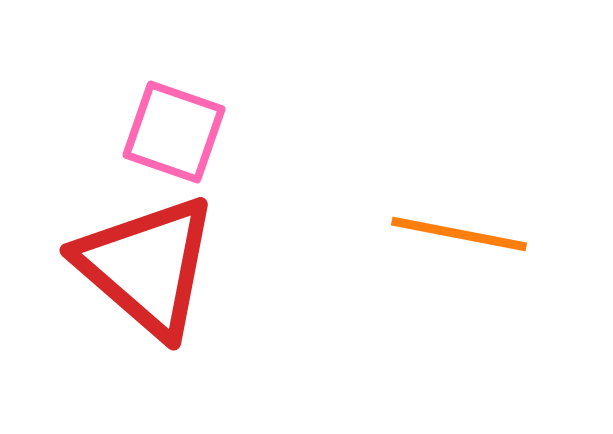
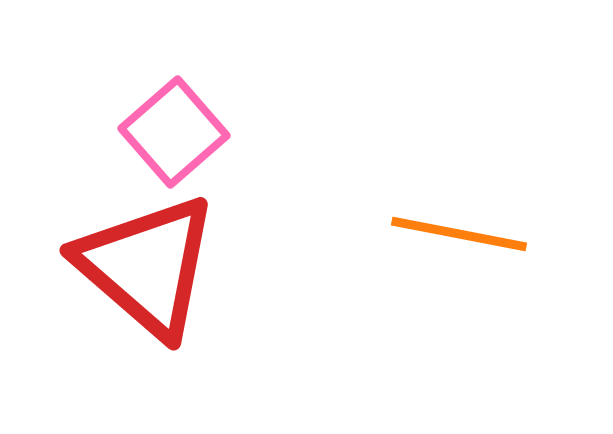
pink square: rotated 30 degrees clockwise
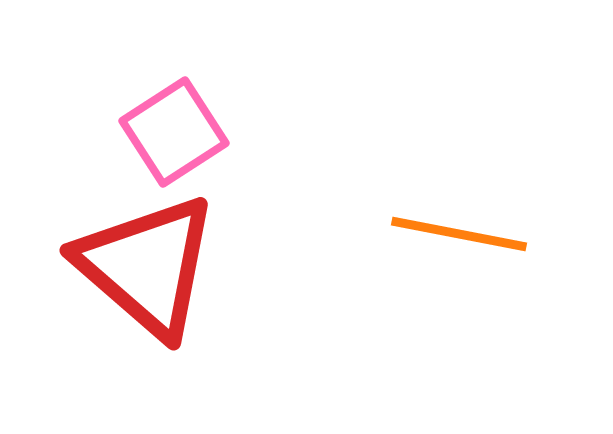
pink square: rotated 8 degrees clockwise
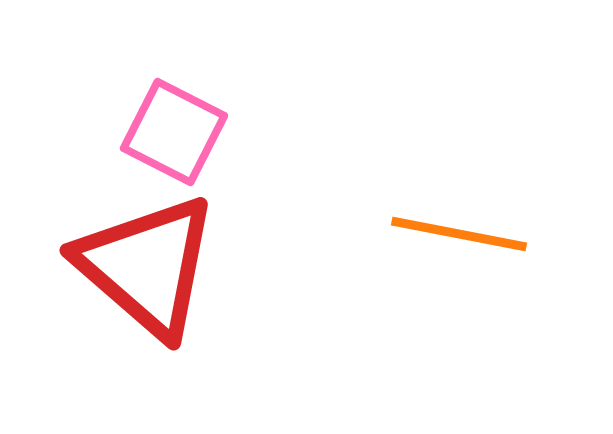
pink square: rotated 30 degrees counterclockwise
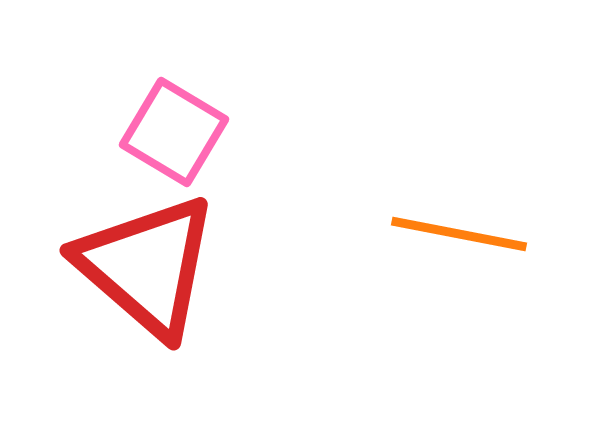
pink square: rotated 4 degrees clockwise
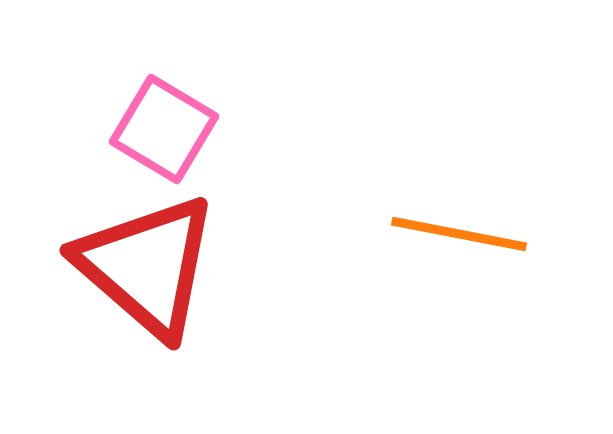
pink square: moved 10 px left, 3 px up
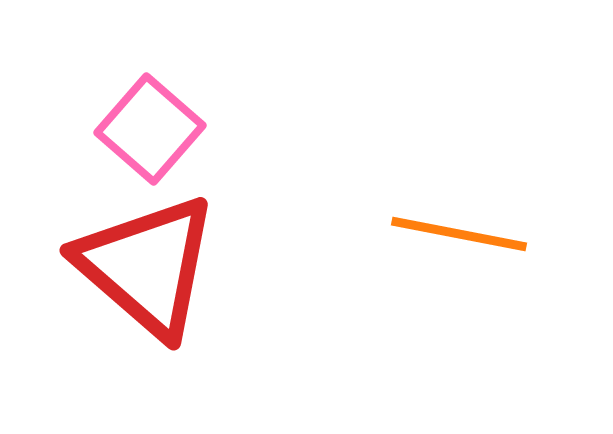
pink square: moved 14 px left; rotated 10 degrees clockwise
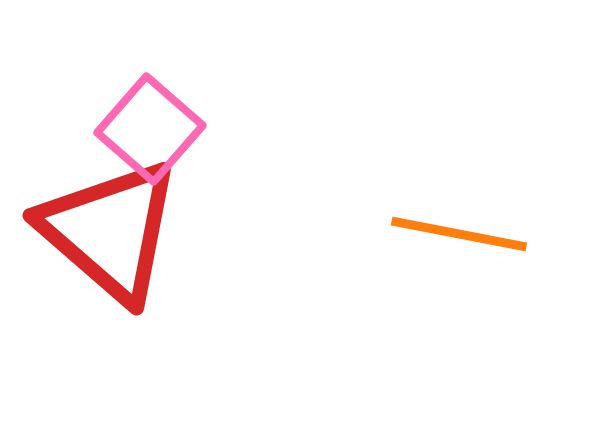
red triangle: moved 37 px left, 35 px up
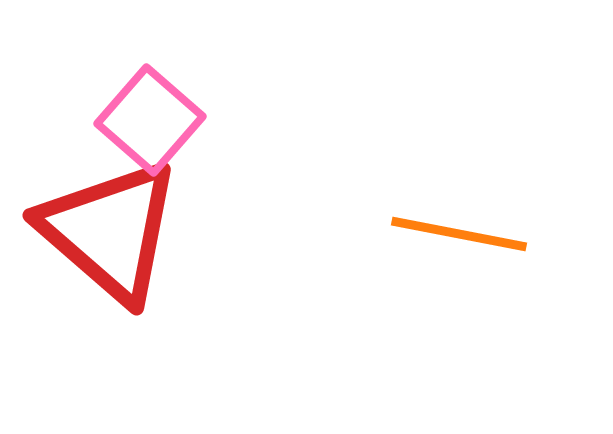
pink square: moved 9 px up
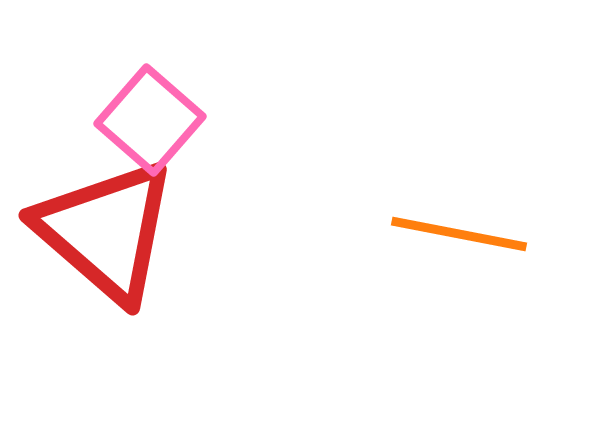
red triangle: moved 4 px left
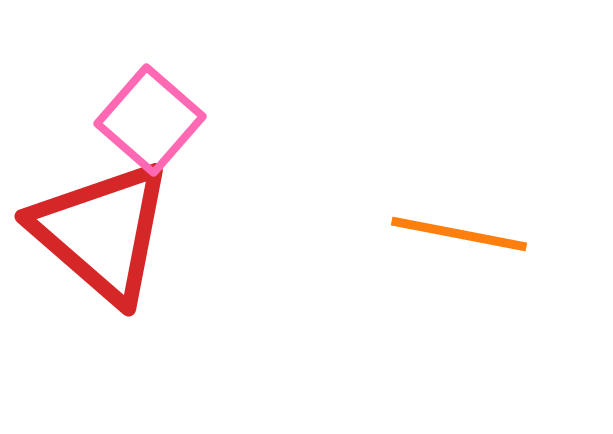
red triangle: moved 4 px left, 1 px down
